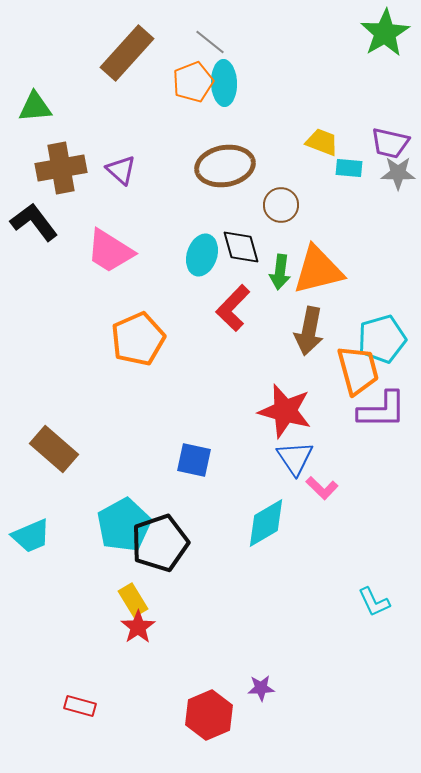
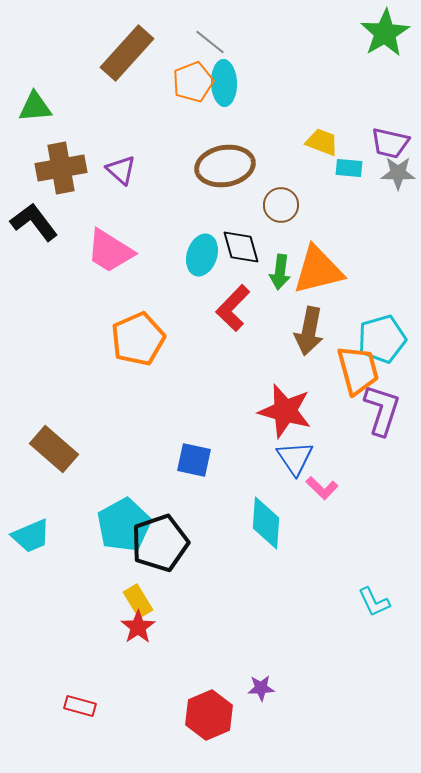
purple L-shape at (382, 410): rotated 72 degrees counterclockwise
cyan diamond at (266, 523): rotated 56 degrees counterclockwise
yellow rectangle at (133, 600): moved 5 px right, 1 px down
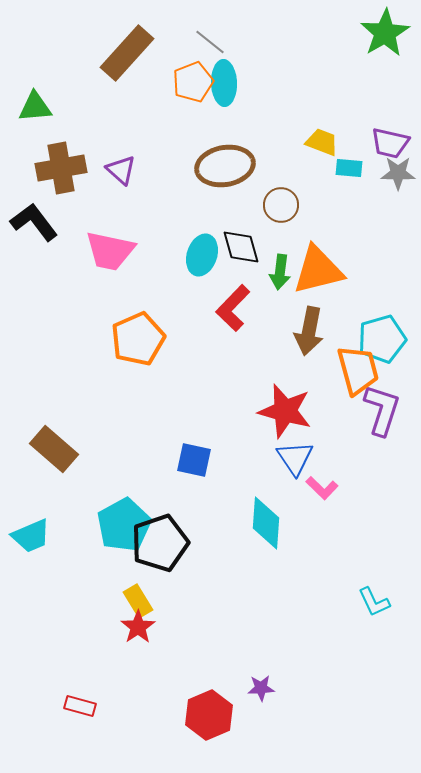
pink trapezoid at (110, 251): rotated 20 degrees counterclockwise
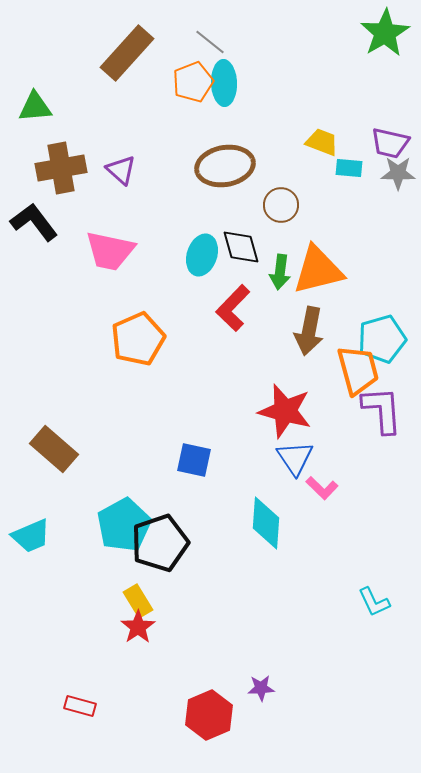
purple L-shape at (382, 410): rotated 22 degrees counterclockwise
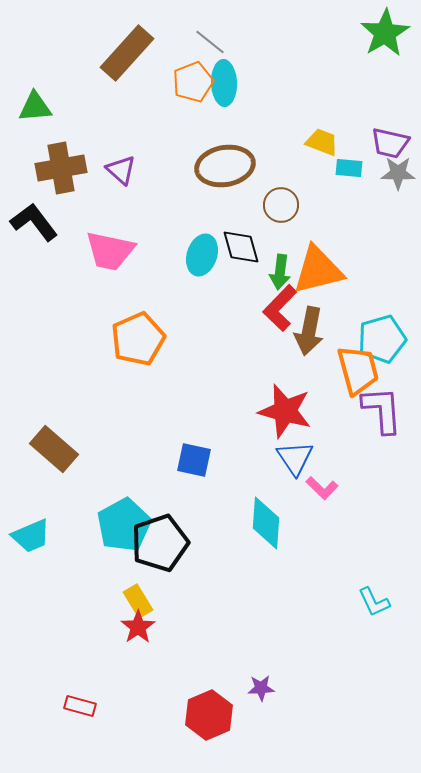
red L-shape at (233, 308): moved 47 px right
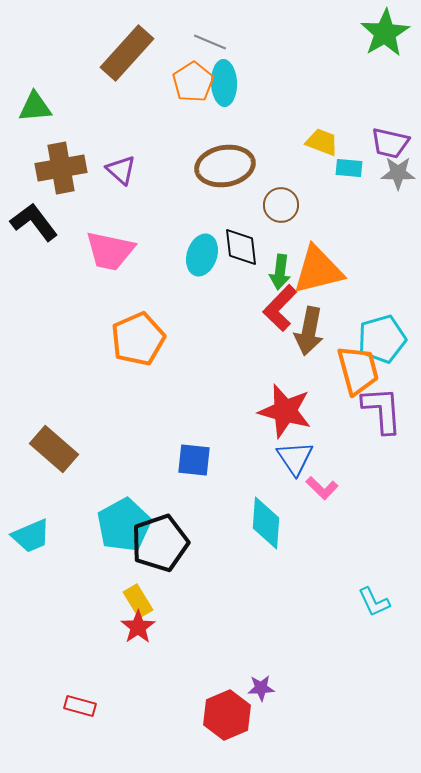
gray line at (210, 42): rotated 16 degrees counterclockwise
orange pentagon at (193, 82): rotated 12 degrees counterclockwise
black diamond at (241, 247): rotated 9 degrees clockwise
blue square at (194, 460): rotated 6 degrees counterclockwise
red hexagon at (209, 715): moved 18 px right
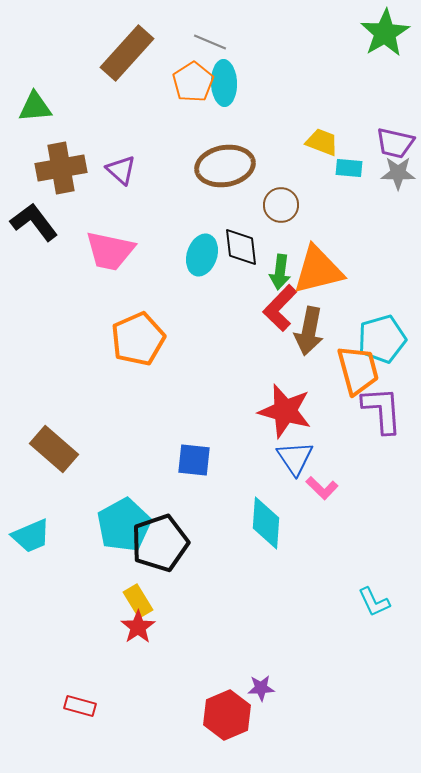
purple trapezoid at (390, 143): moved 5 px right
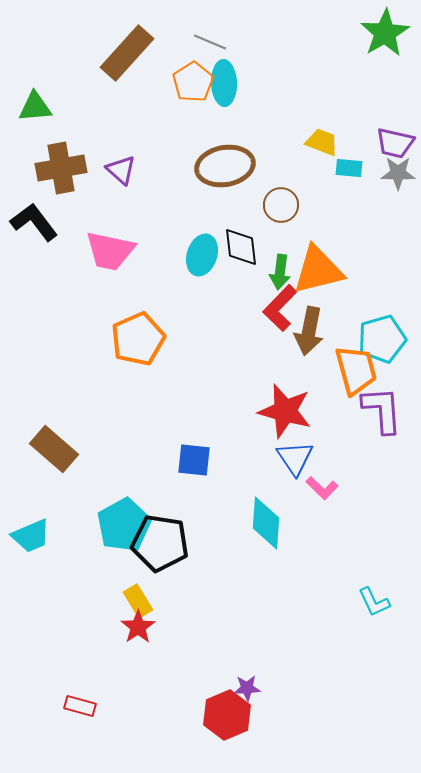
orange trapezoid at (358, 370): moved 2 px left
black pentagon at (160, 543): rotated 28 degrees clockwise
purple star at (261, 688): moved 14 px left
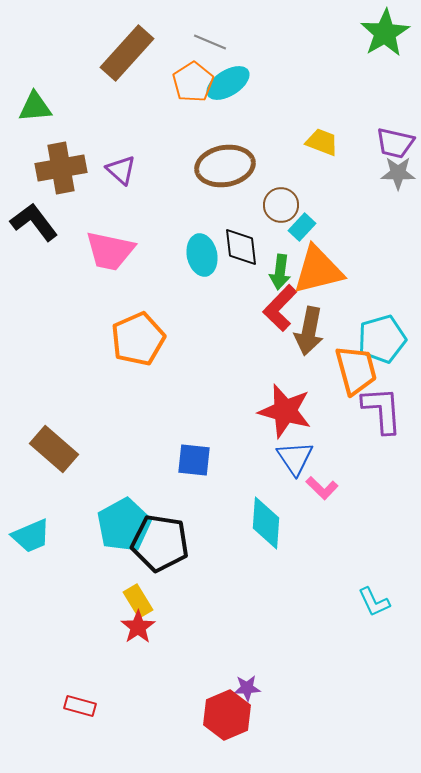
cyan ellipse at (224, 83): moved 4 px right; rotated 60 degrees clockwise
cyan rectangle at (349, 168): moved 47 px left, 59 px down; rotated 52 degrees counterclockwise
cyan ellipse at (202, 255): rotated 30 degrees counterclockwise
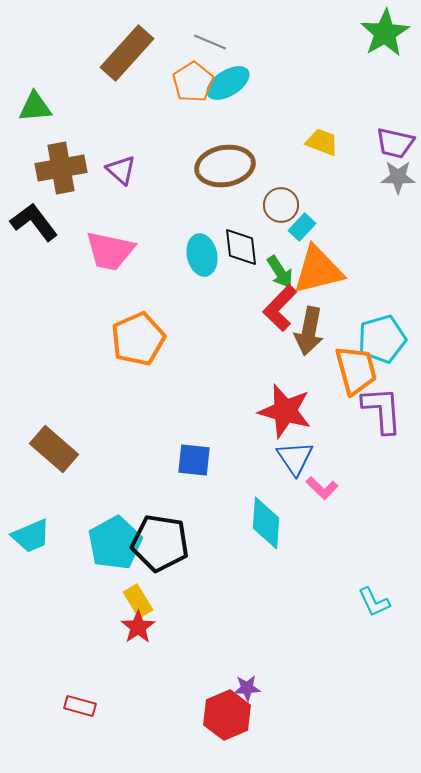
gray star at (398, 173): moved 4 px down
green arrow at (280, 272): rotated 40 degrees counterclockwise
cyan pentagon at (124, 525): moved 9 px left, 18 px down
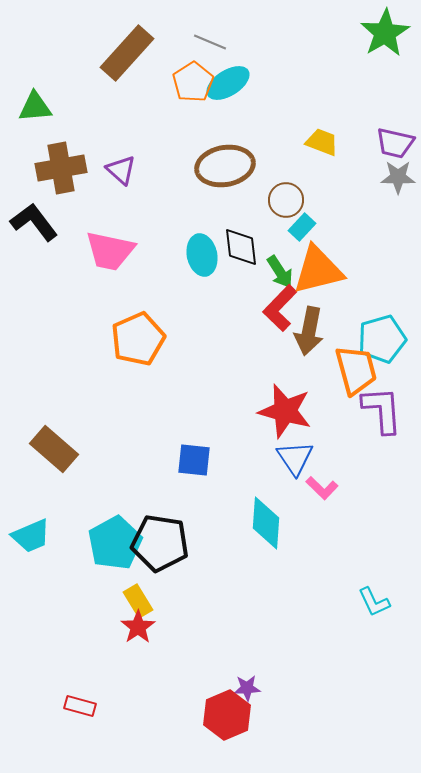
brown circle at (281, 205): moved 5 px right, 5 px up
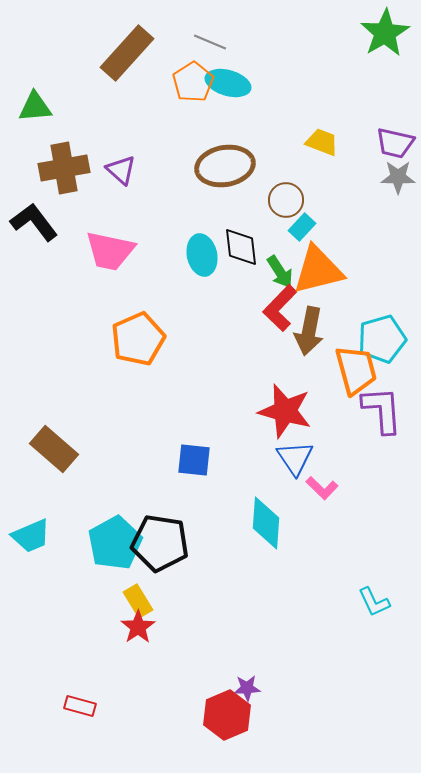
cyan ellipse at (228, 83): rotated 48 degrees clockwise
brown cross at (61, 168): moved 3 px right
